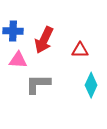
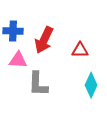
gray L-shape: rotated 88 degrees counterclockwise
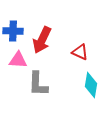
red arrow: moved 2 px left
red triangle: moved 2 px down; rotated 24 degrees clockwise
cyan diamond: rotated 15 degrees counterclockwise
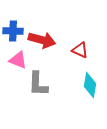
red arrow: rotated 100 degrees counterclockwise
red triangle: moved 2 px up
pink triangle: rotated 18 degrees clockwise
cyan diamond: moved 1 px left
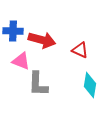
pink triangle: moved 3 px right, 1 px down
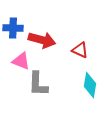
blue cross: moved 3 px up
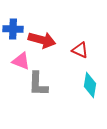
blue cross: moved 1 px down
